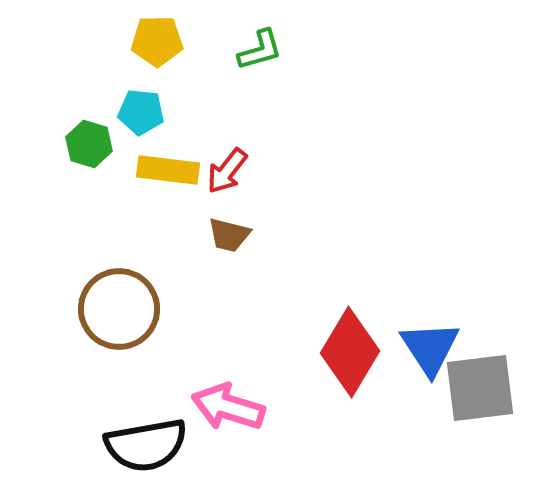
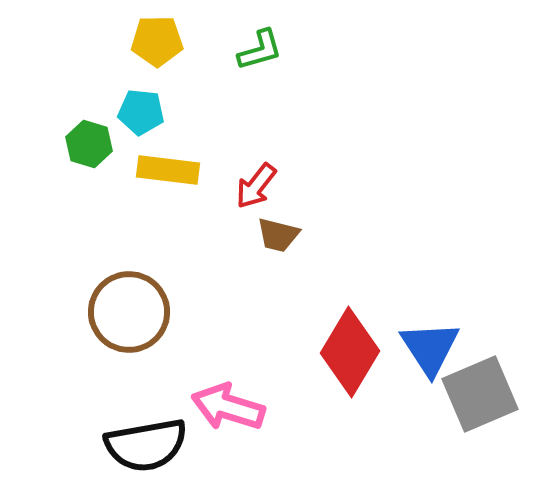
red arrow: moved 29 px right, 15 px down
brown trapezoid: moved 49 px right
brown circle: moved 10 px right, 3 px down
gray square: moved 6 px down; rotated 16 degrees counterclockwise
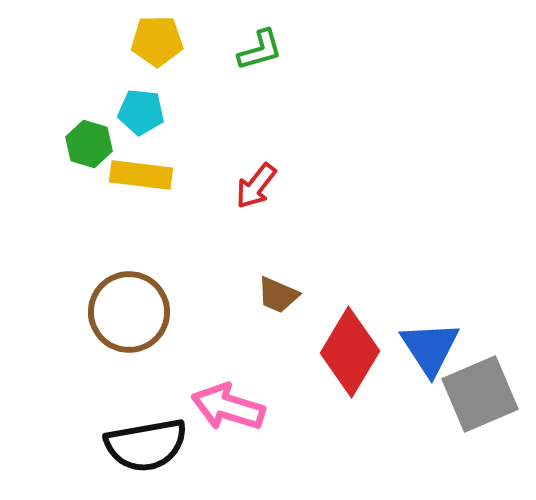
yellow rectangle: moved 27 px left, 5 px down
brown trapezoid: moved 60 px down; rotated 9 degrees clockwise
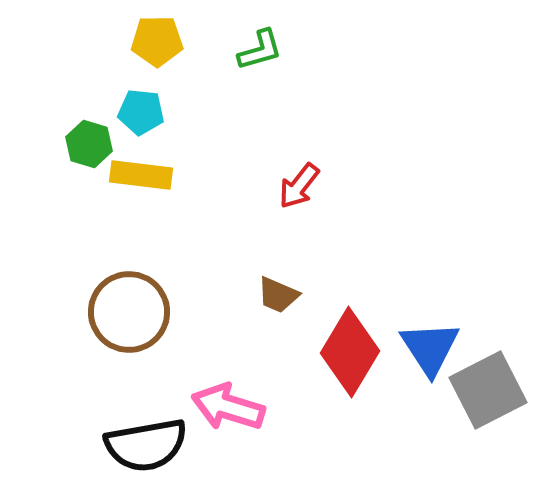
red arrow: moved 43 px right
gray square: moved 8 px right, 4 px up; rotated 4 degrees counterclockwise
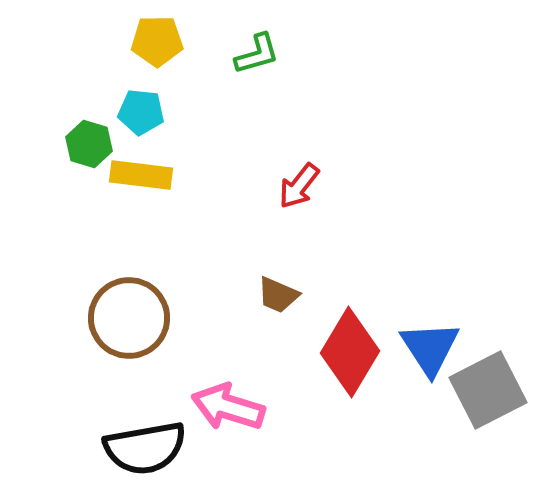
green L-shape: moved 3 px left, 4 px down
brown circle: moved 6 px down
black semicircle: moved 1 px left, 3 px down
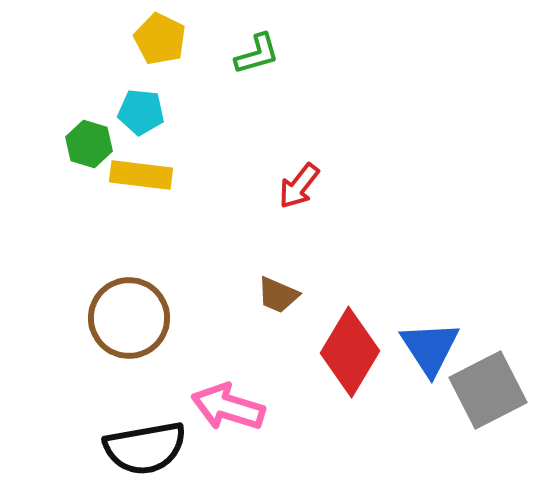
yellow pentagon: moved 3 px right, 2 px up; rotated 27 degrees clockwise
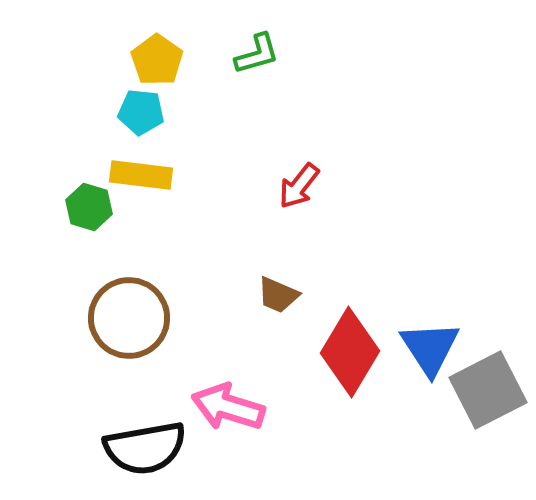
yellow pentagon: moved 3 px left, 21 px down; rotated 9 degrees clockwise
green hexagon: moved 63 px down
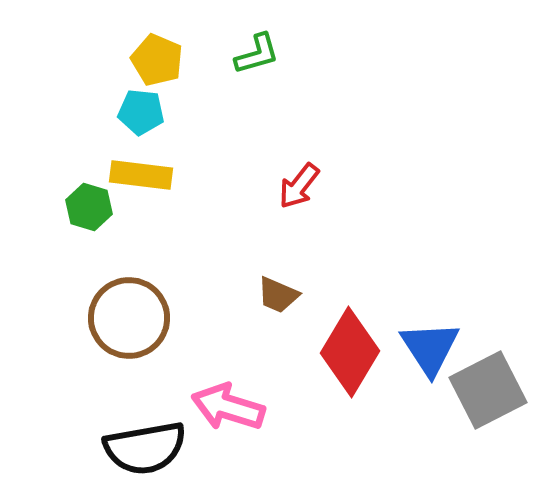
yellow pentagon: rotated 12 degrees counterclockwise
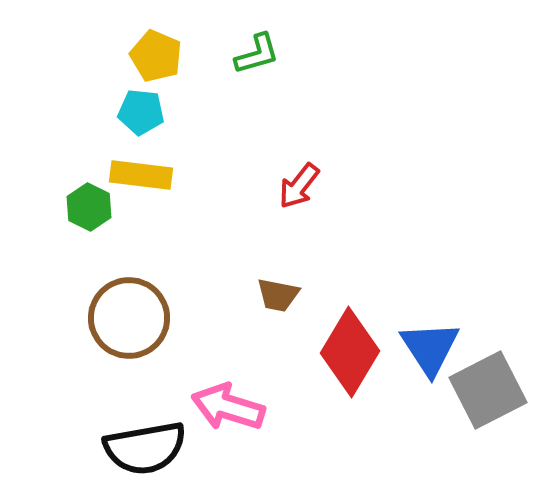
yellow pentagon: moved 1 px left, 4 px up
green hexagon: rotated 9 degrees clockwise
brown trapezoid: rotated 12 degrees counterclockwise
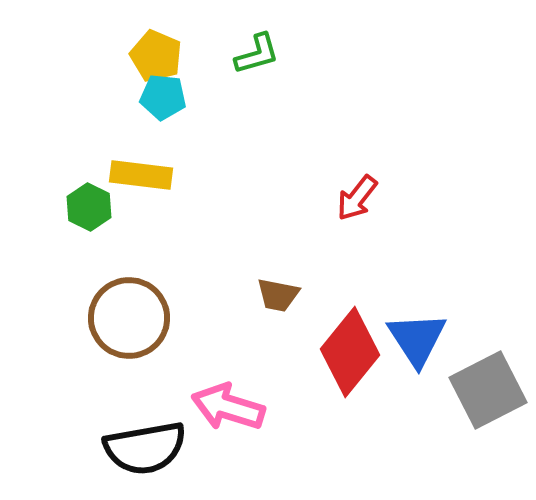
cyan pentagon: moved 22 px right, 15 px up
red arrow: moved 58 px right, 12 px down
blue triangle: moved 13 px left, 9 px up
red diamond: rotated 8 degrees clockwise
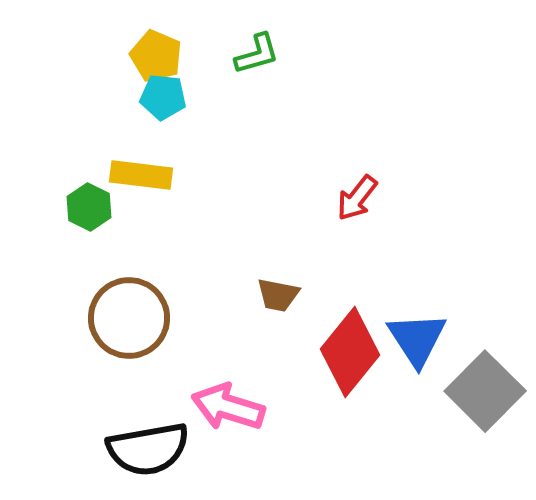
gray square: moved 3 px left, 1 px down; rotated 18 degrees counterclockwise
black semicircle: moved 3 px right, 1 px down
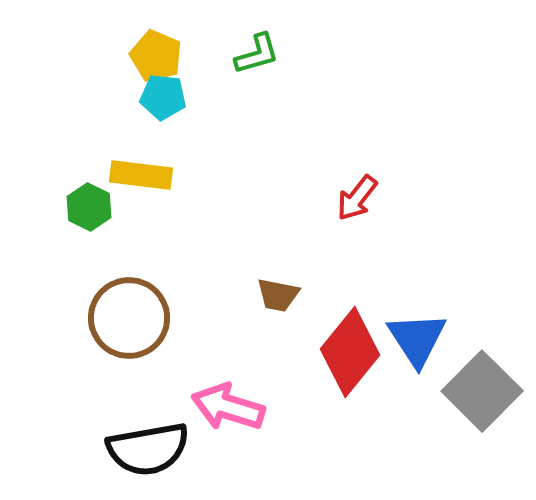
gray square: moved 3 px left
